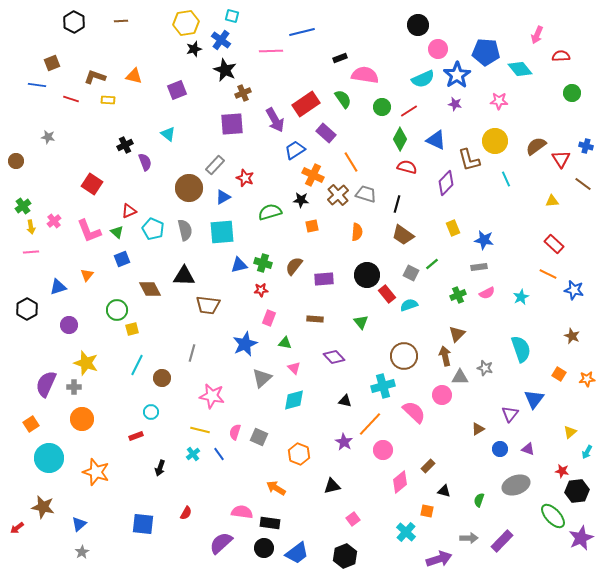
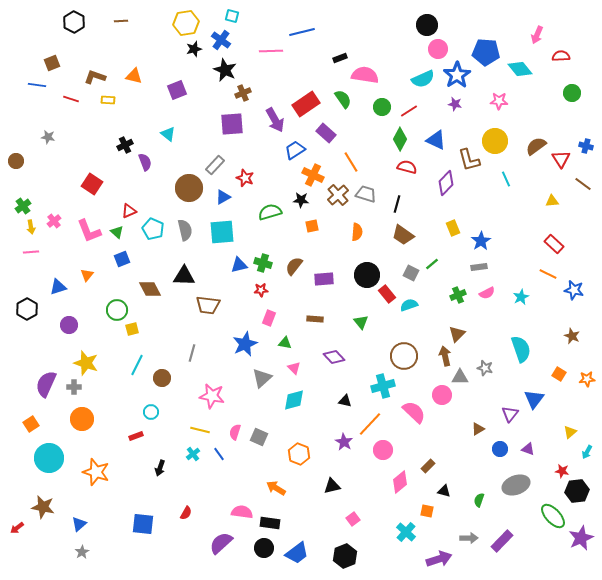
black circle at (418, 25): moved 9 px right
blue star at (484, 240): moved 3 px left, 1 px down; rotated 30 degrees clockwise
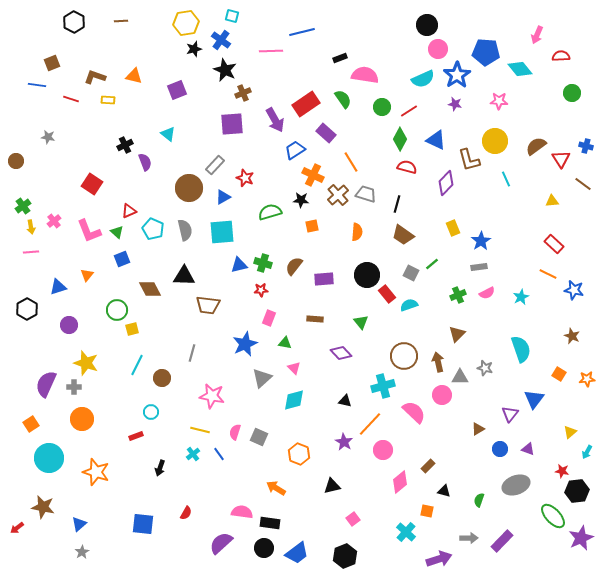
brown arrow at (445, 356): moved 7 px left, 6 px down
purple diamond at (334, 357): moved 7 px right, 4 px up
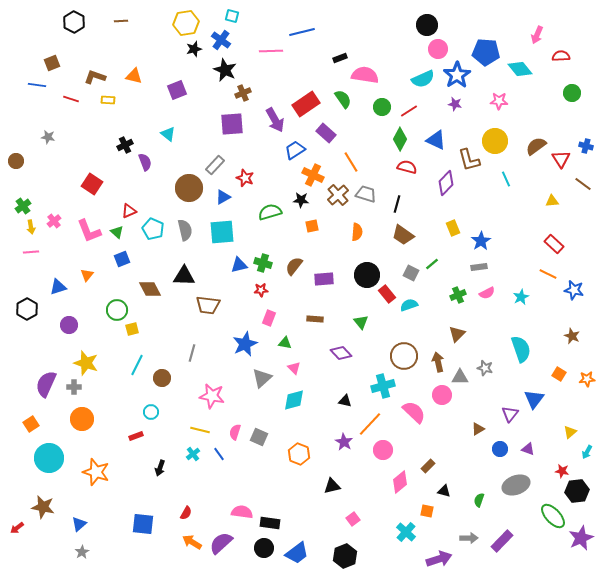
orange arrow at (276, 488): moved 84 px left, 54 px down
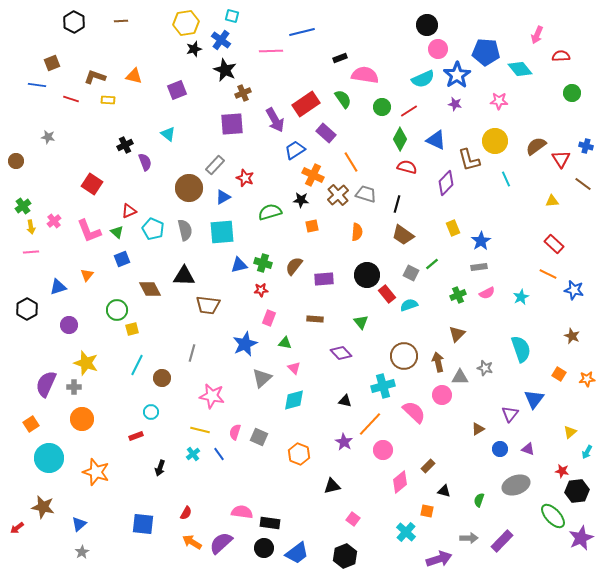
pink square at (353, 519): rotated 16 degrees counterclockwise
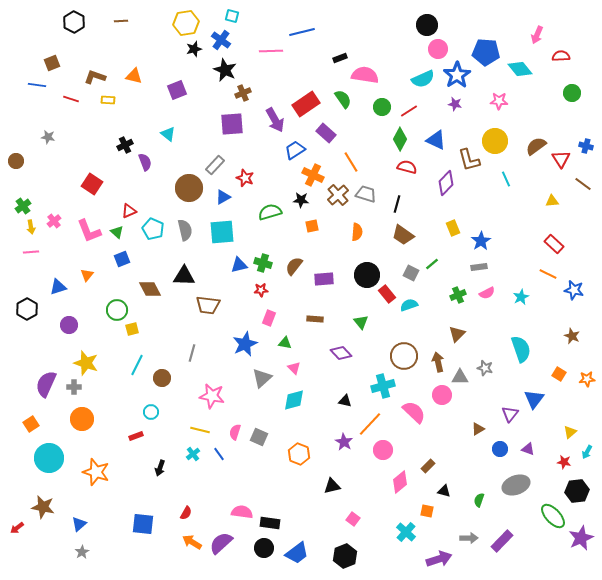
red star at (562, 471): moved 2 px right, 9 px up
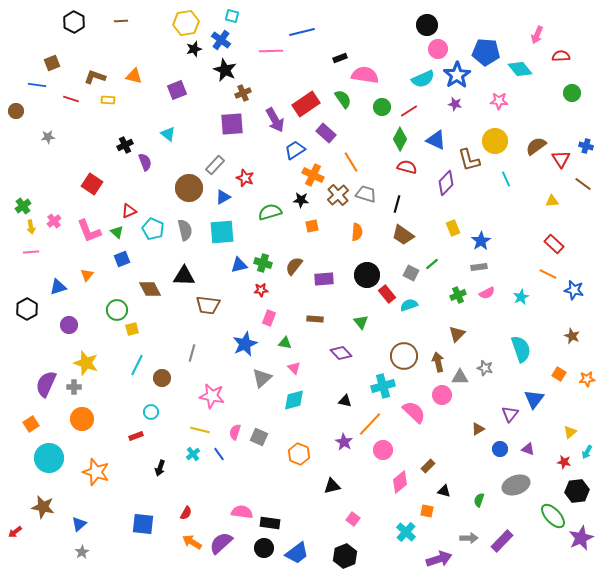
gray star at (48, 137): rotated 16 degrees counterclockwise
brown circle at (16, 161): moved 50 px up
red arrow at (17, 528): moved 2 px left, 4 px down
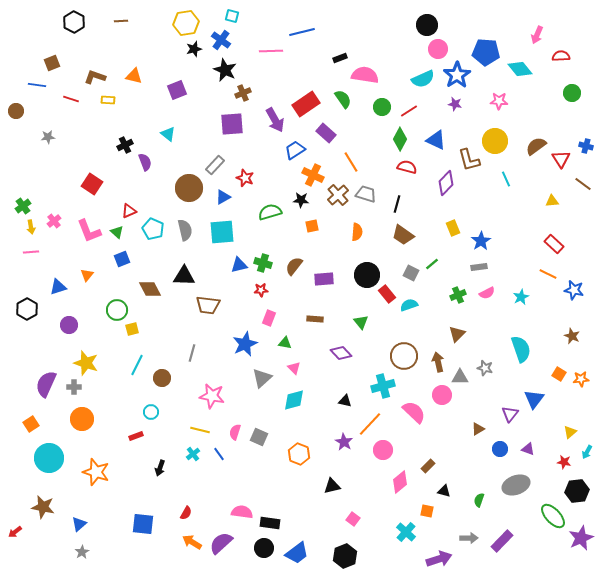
orange star at (587, 379): moved 6 px left
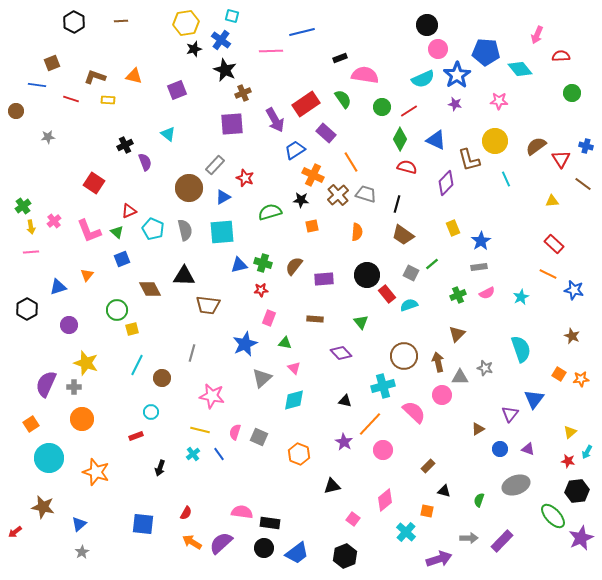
red square at (92, 184): moved 2 px right, 1 px up
red star at (564, 462): moved 4 px right, 1 px up
pink diamond at (400, 482): moved 15 px left, 18 px down
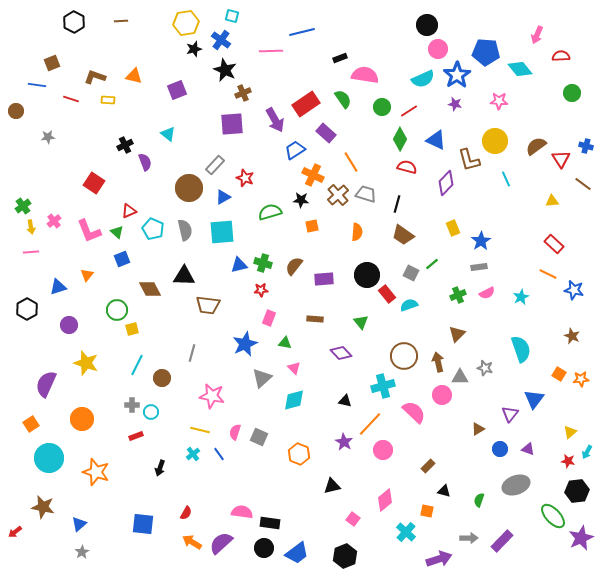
gray cross at (74, 387): moved 58 px right, 18 px down
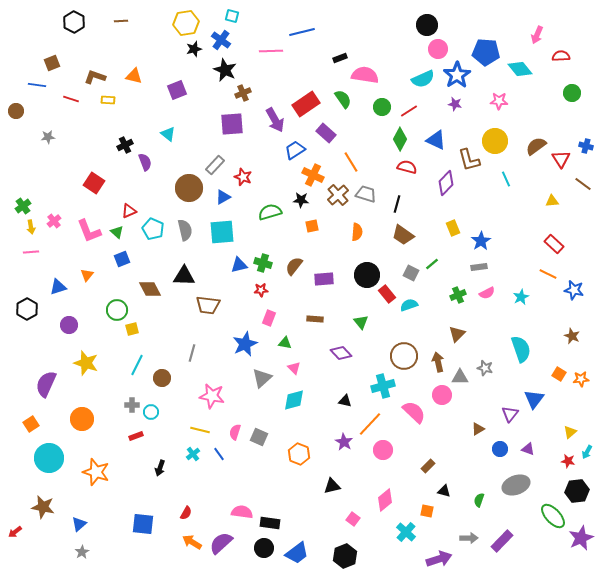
red star at (245, 178): moved 2 px left, 1 px up
